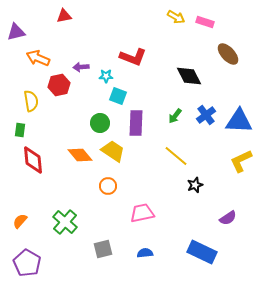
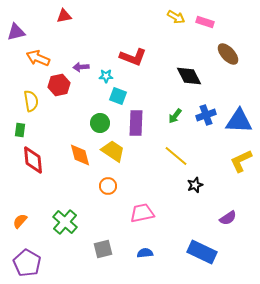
blue cross: rotated 18 degrees clockwise
orange diamond: rotated 25 degrees clockwise
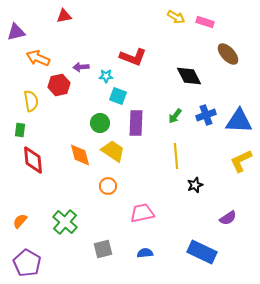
yellow line: rotated 45 degrees clockwise
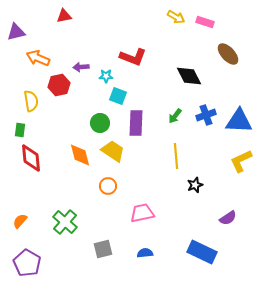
red diamond: moved 2 px left, 2 px up
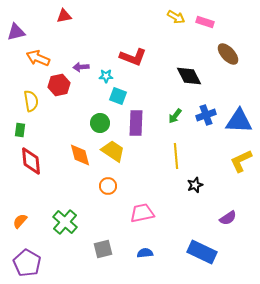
red diamond: moved 3 px down
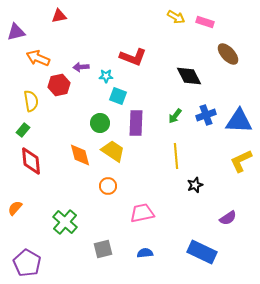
red triangle: moved 5 px left
green rectangle: moved 3 px right; rotated 32 degrees clockwise
orange semicircle: moved 5 px left, 13 px up
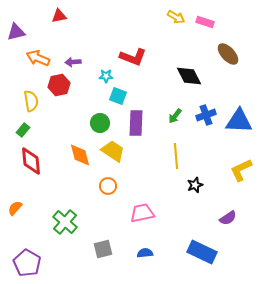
purple arrow: moved 8 px left, 5 px up
yellow L-shape: moved 9 px down
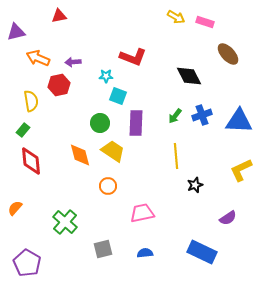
blue cross: moved 4 px left
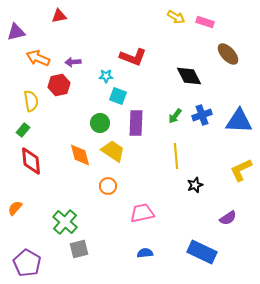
gray square: moved 24 px left
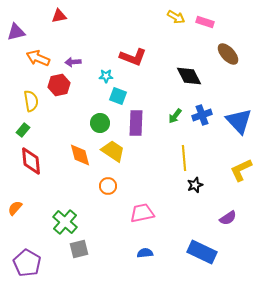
blue triangle: rotated 44 degrees clockwise
yellow line: moved 8 px right, 2 px down
